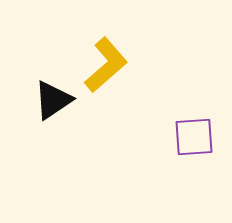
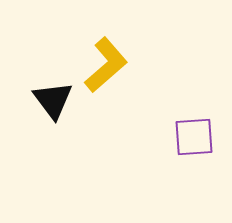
black triangle: rotated 33 degrees counterclockwise
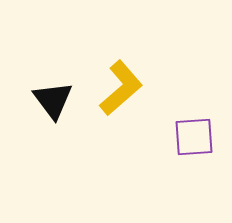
yellow L-shape: moved 15 px right, 23 px down
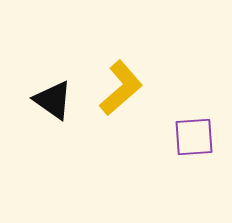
black triangle: rotated 18 degrees counterclockwise
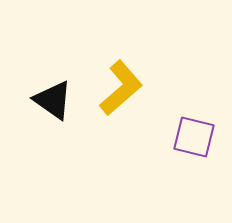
purple square: rotated 18 degrees clockwise
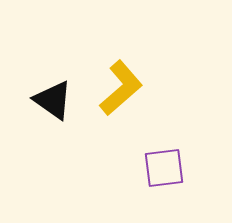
purple square: moved 30 px left, 31 px down; rotated 21 degrees counterclockwise
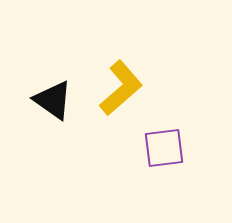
purple square: moved 20 px up
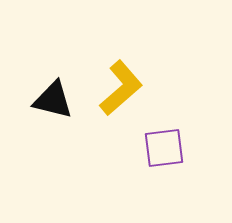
black triangle: rotated 21 degrees counterclockwise
